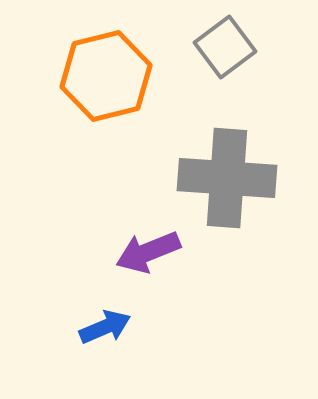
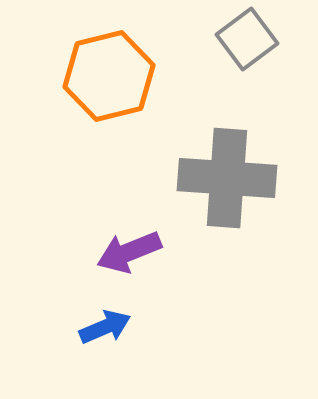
gray square: moved 22 px right, 8 px up
orange hexagon: moved 3 px right
purple arrow: moved 19 px left
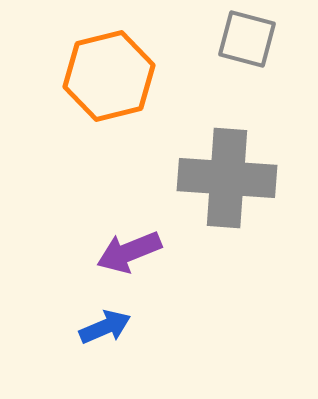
gray square: rotated 38 degrees counterclockwise
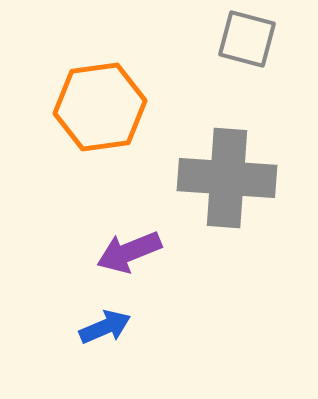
orange hexagon: moved 9 px left, 31 px down; rotated 6 degrees clockwise
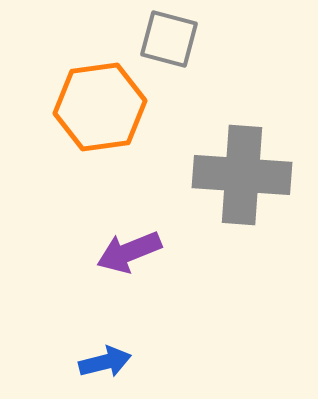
gray square: moved 78 px left
gray cross: moved 15 px right, 3 px up
blue arrow: moved 35 px down; rotated 9 degrees clockwise
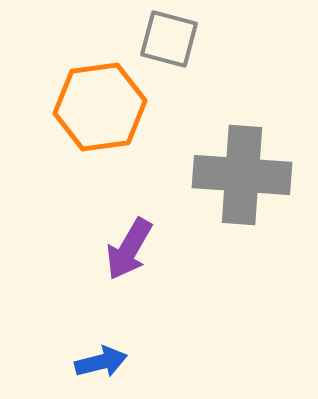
purple arrow: moved 3 px up; rotated 38 degrees counterclockwise
blue arrow: moved 4 px left
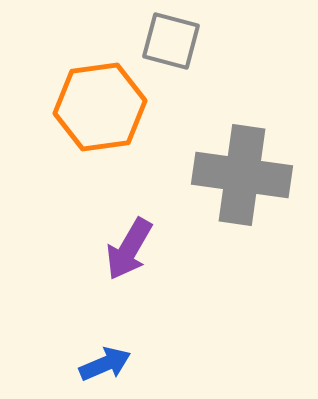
gray square: moved 2 px right, 2 px down
gray cross: rotated 4 degrees clockwise
blue arrow: moved 4 px right, 2 px down; rotated 9 degrees counterclockwise
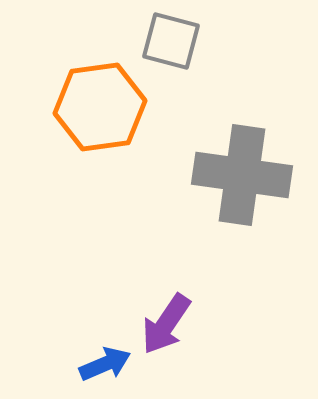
purple arrow: moved 37 px right, 75 px down; rotated 4 degrees clockwise
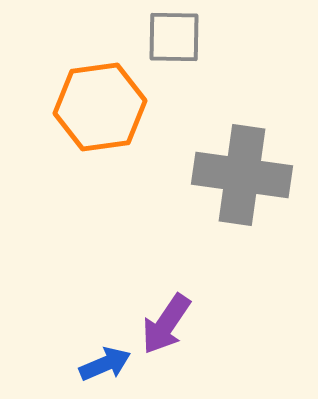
gray square: moved 3 px right, 4 px up; rotated 14 degrees counterclockwise
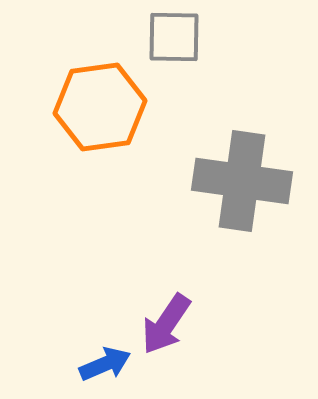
gray cross: moved 6 px down
